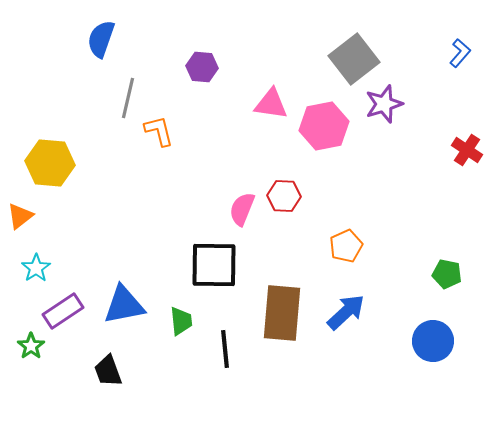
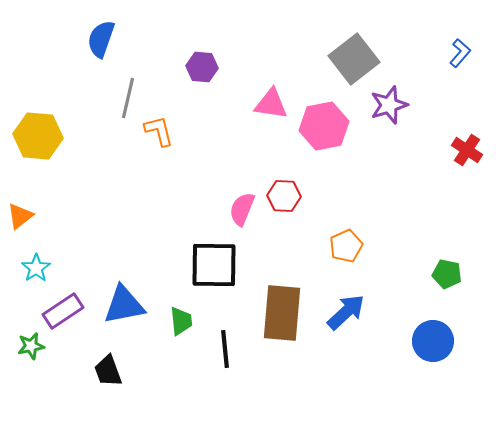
purple star: moved 5 px right, 1 px down
yellow hexagon: moved 12 px left, 27 px up
green star: rotated 24 degrees clockwise
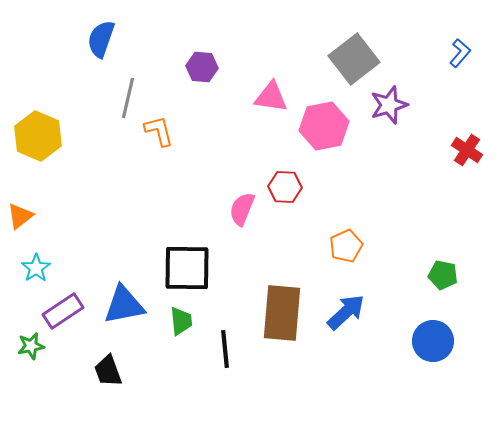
pink triangle: moved 7 px up
yellow hexagon: rotated 18 degrees clockwise
red hexagon: moved 1 px right, 9 px up
black square: moved 27 px left, 3 px down
green pentagon: moved 4 px left, 1 px down
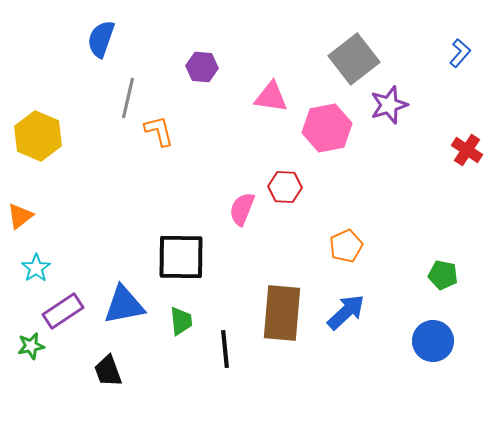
pink hexagon: moved 3 px right, 2 px down
black square: moved 6 px left, 11 px up
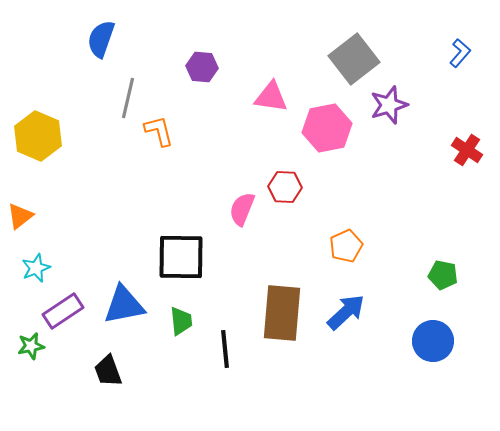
cyan star: rotated 12 degrees clockwise
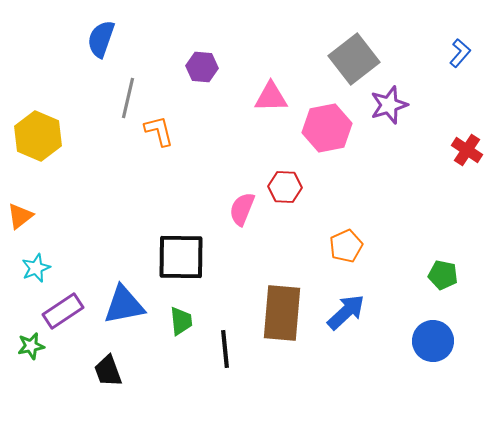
pink triangle: rotated 9 degrees counterclockwise
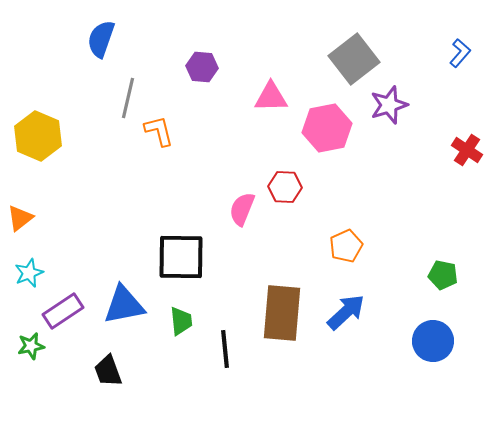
orange triangle: moved 2 px down
cyan star: moved 7 px left, 5 px down
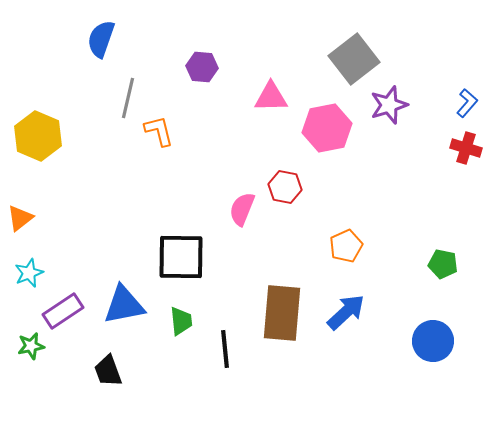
blue L-shape: moved 7 px right, 50 px down
red cross: moved 1 px left, 2 px up; rotated 16 degrees counterclockwise
red hexagon: rotated 8 degrees clockwise
green pentagon: moved 11 px up
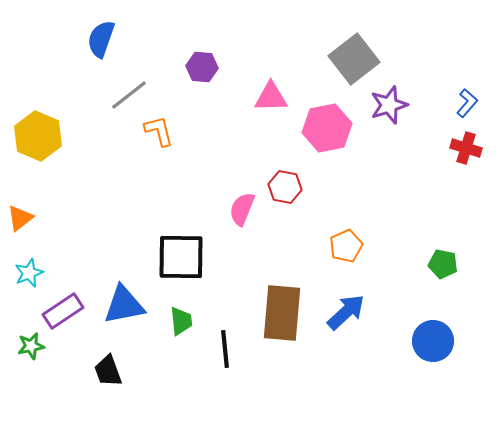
gray line: moved 1 px right, 3 px up; rotated 39 degrees clockwise
